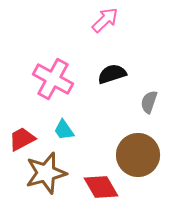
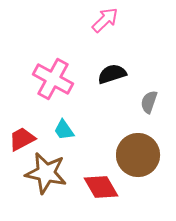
brown star: rotated 27 degrees clockwise
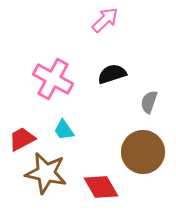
brown circle: moved 5 px right, 3 px up
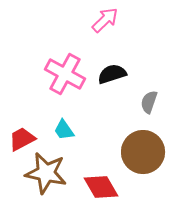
pink cross: moved 12 px right, 5 px up
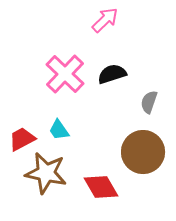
pink cross: rotated 15 degrees clockwise
cyan trapezoid: moved 5 px left
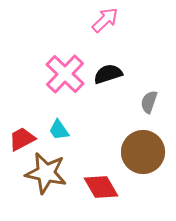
black semicircle: moved 4 px left
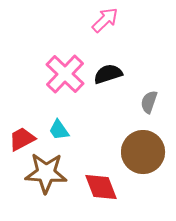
brown star: rotated 9 degrees counterclockwise
red diamond: rotated 9 degrees clockwise
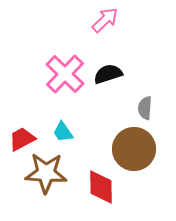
gray semicircle: moved 4 px left, 6 px down; rotated 15 degrees counterclockwise
cyan trapezoid: moved 4 px right, 2 px down
brown circle: moved 9 px left, 3 px up
red diamond: rotated 21 degrees clockwise
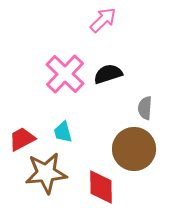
pink arrow: moved 2 px left
cyan trapezoid: rotated 20 degrees clockwise
brown star: rotated 9 degrees counterclockwise
